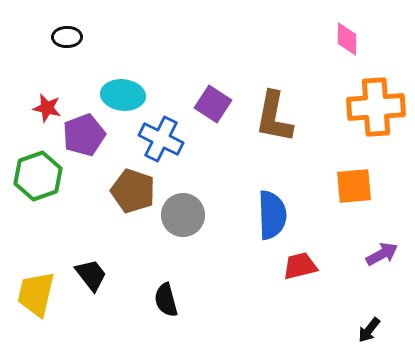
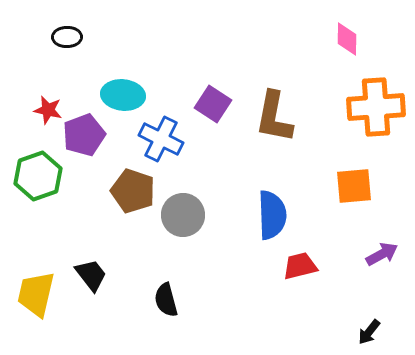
red star: moved 1 px right, 2 px down
black arrow: moved 2 px down
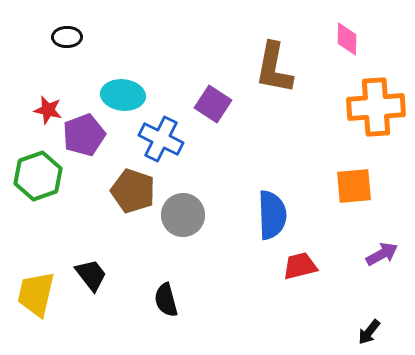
brown L-shape: moved 49 px up
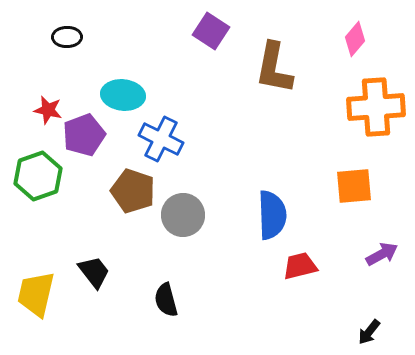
pink diamond: moved 8 px right; rotated 40 degrees clockwise
purple square: moved 2 px left, 73 px up
black trapezoid: moved 3 px right, 3 px up
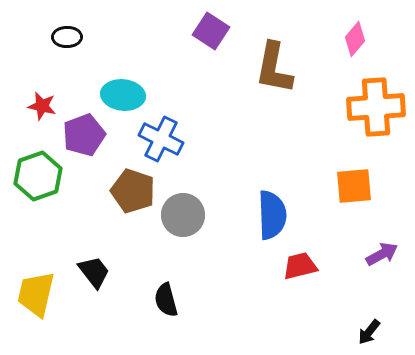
red star: moved 6 px left, 4 px up
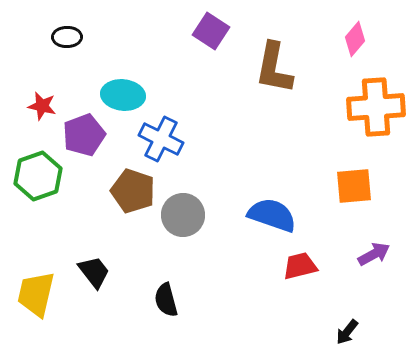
blue semicircle: rotated 69 degrees counterclockwise
purple arrow: moved 8 px left
black arrow: moved 22 px left
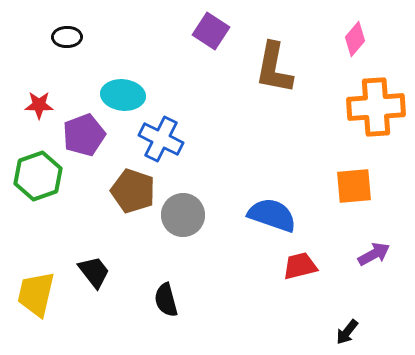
red star: moved 3 px left, 1 px up; rotated 12 degrees counterclockwise
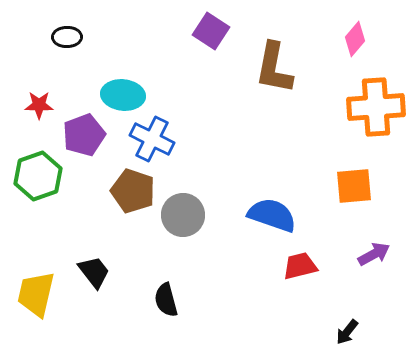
blue cross: moved 9 px left
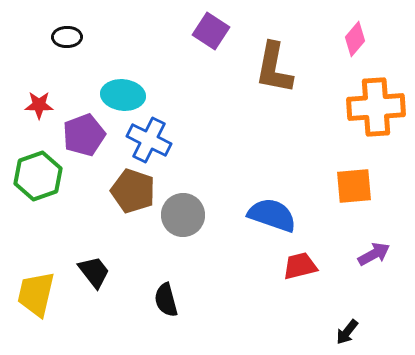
blue cross: moved 3 px left, 1 px down
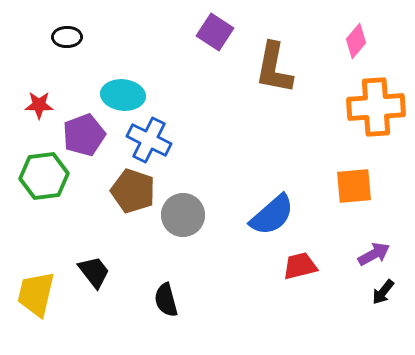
purple square: moved 4 px right, 1 px down
pink diamond: moved 1 px right, 2 px down
green hexagon: moved 6 px right; rotated 12 degrees clockwise
blue semicircle: rotated 120 degrees clockwise
black arrow: moved 36 px right, 40 px up
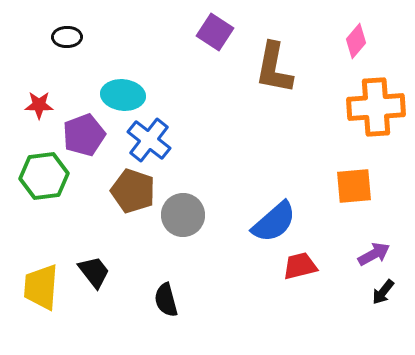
blue cross: rotated 12 degrees clockwise
blue semicircle: moved 2 px right, 7 px down
yellow trapezoid: moved 5 px right, 7 px up; rotated 9 degrees counterclockwise
